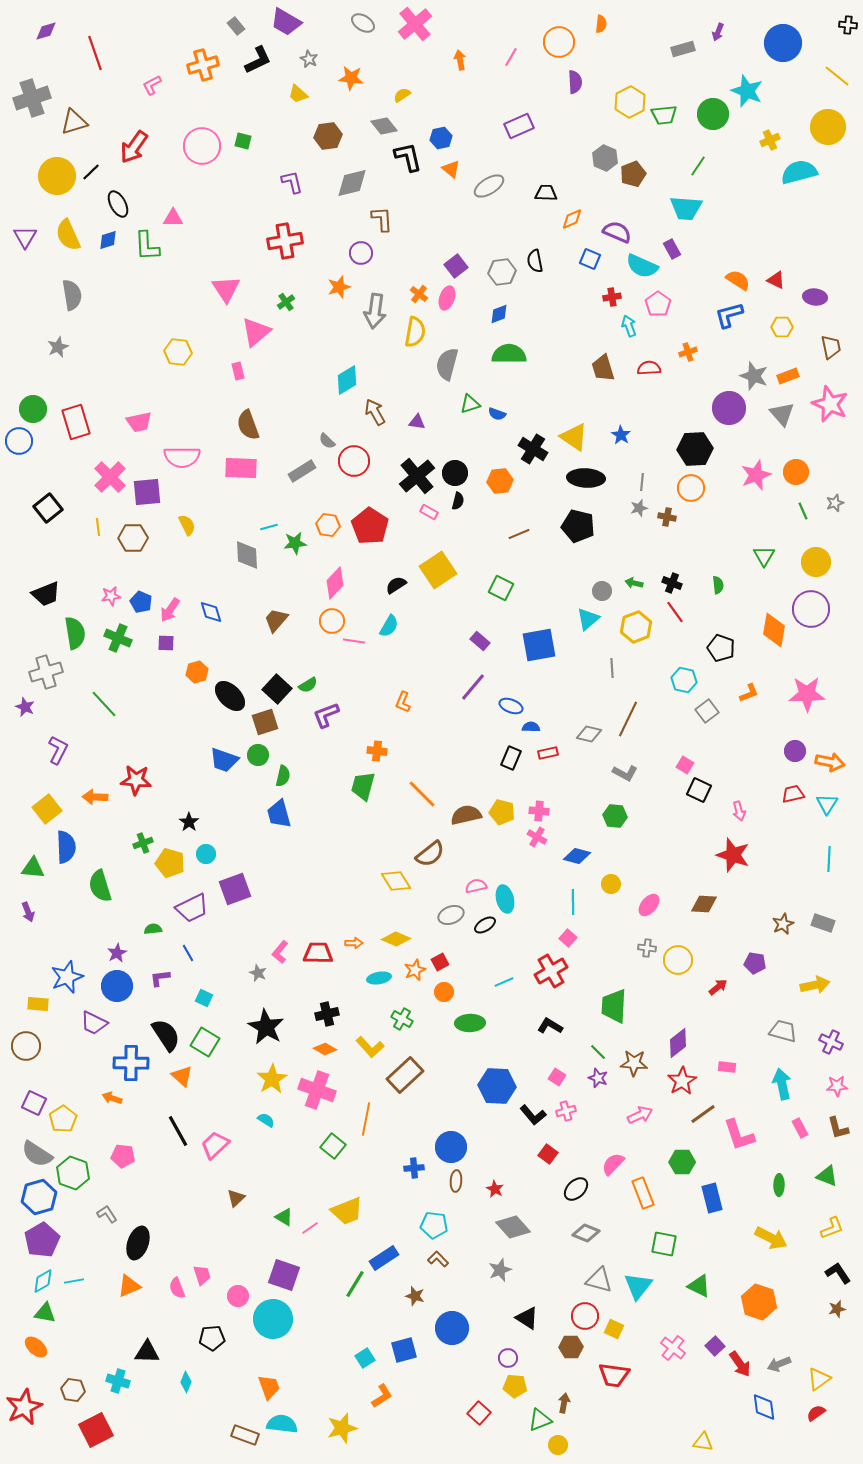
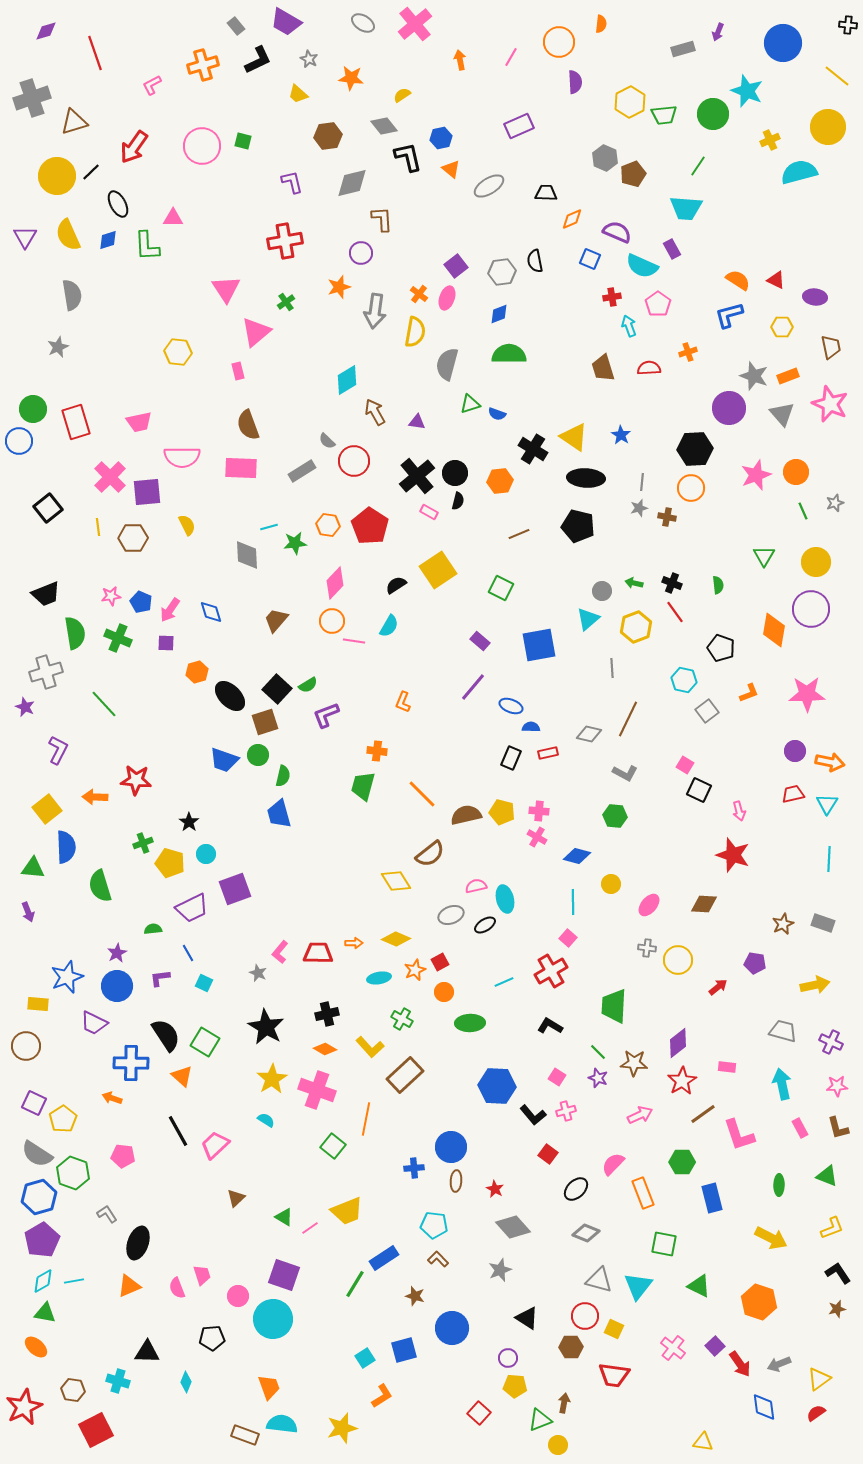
cyan square at (204, 998): moved 15 px up
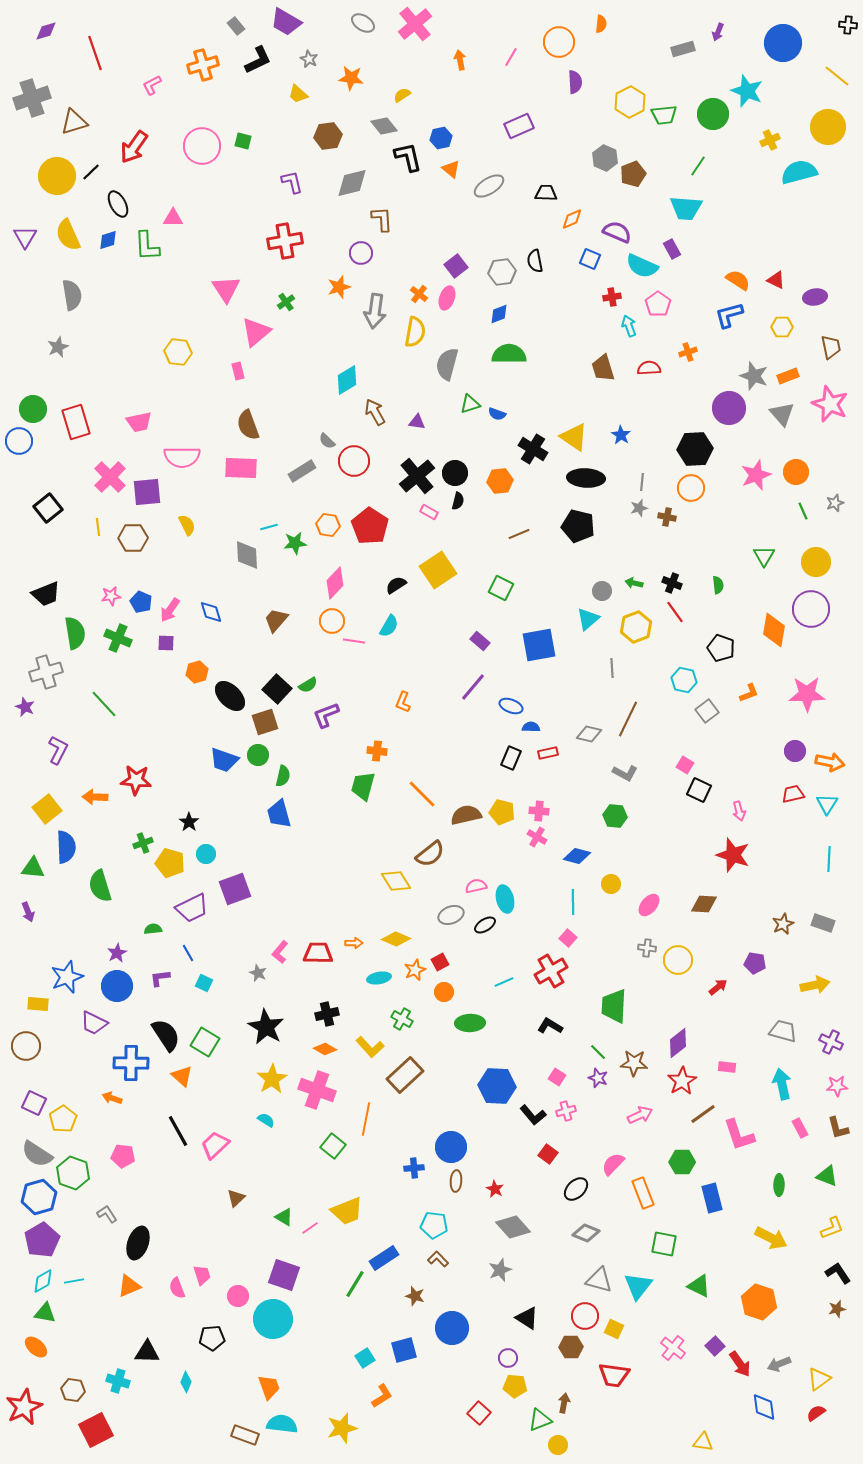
purple ellipse at (815, 297): rotated 15 degrees counterclockwise
